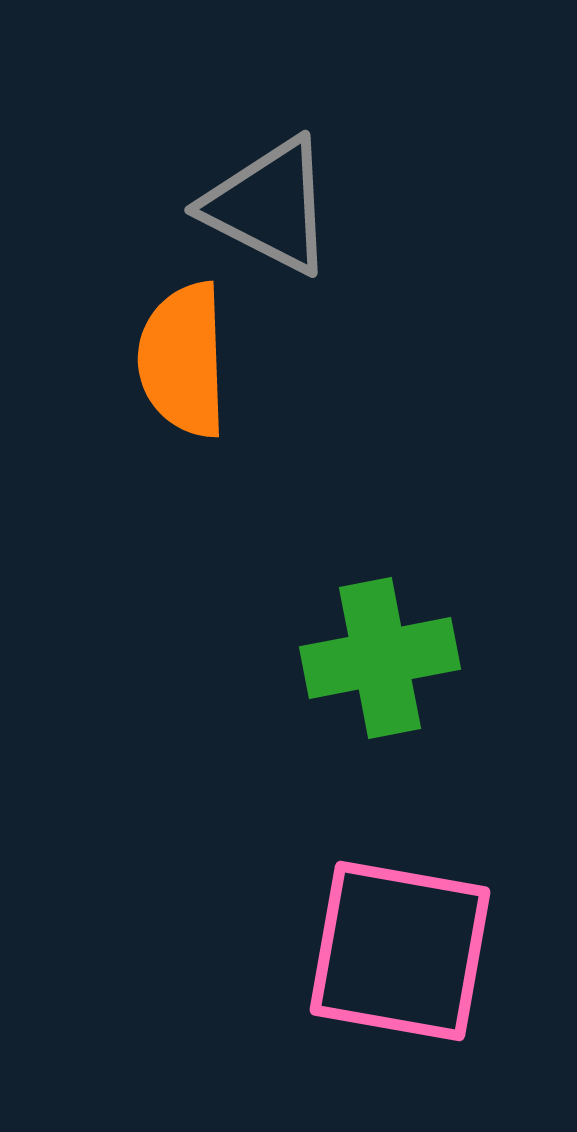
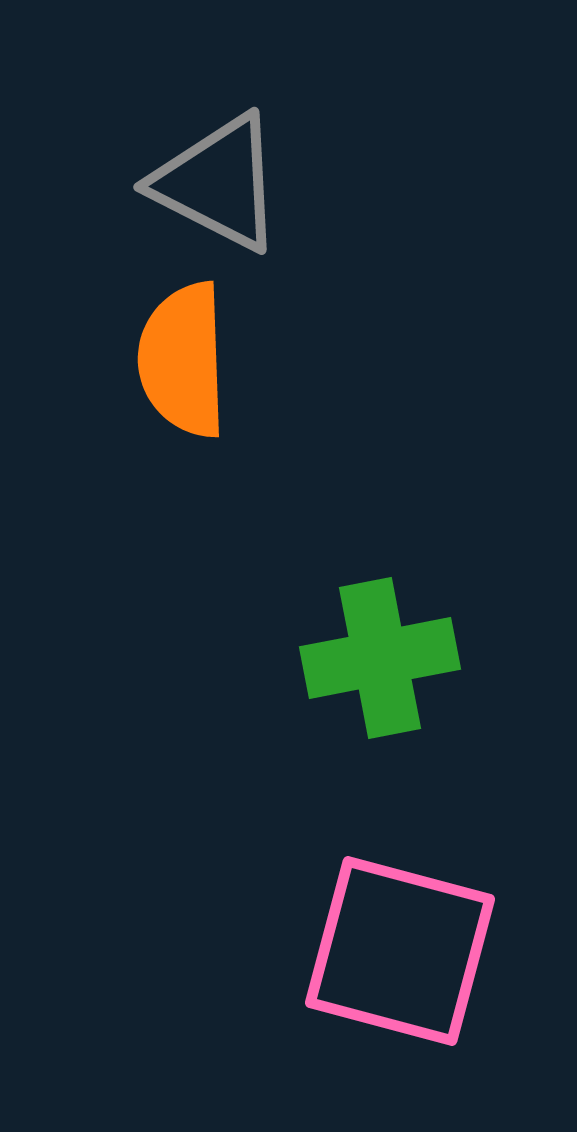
gray triangle: moved 51 px left, 23 px up
pink square: rotated 5 degrees clockwise
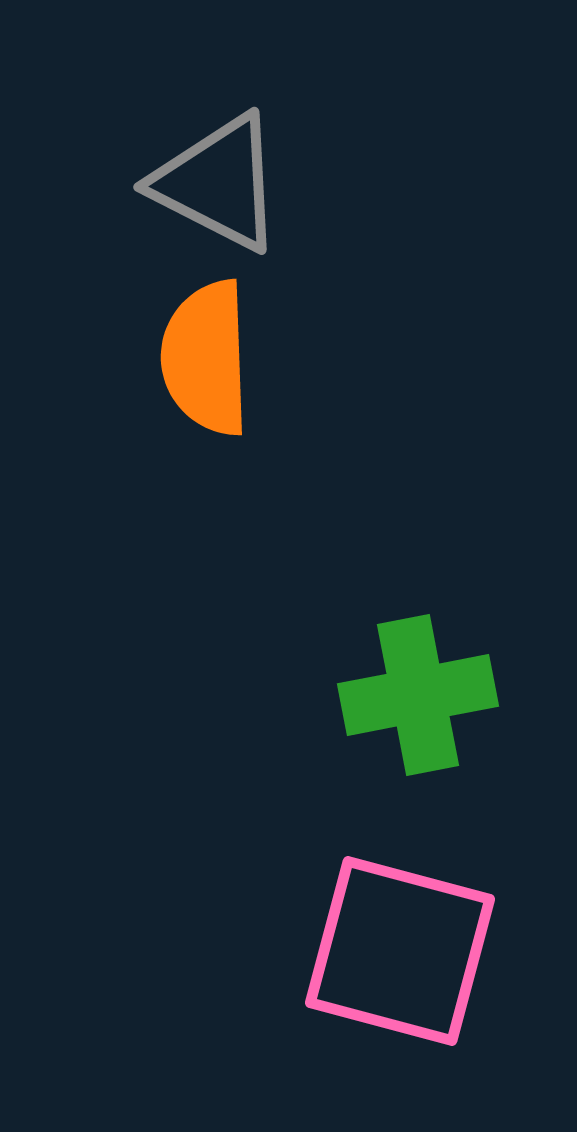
orange semicircle: moved 23 px right, 2 px up
green cross: moved 38 px right, 37 px down
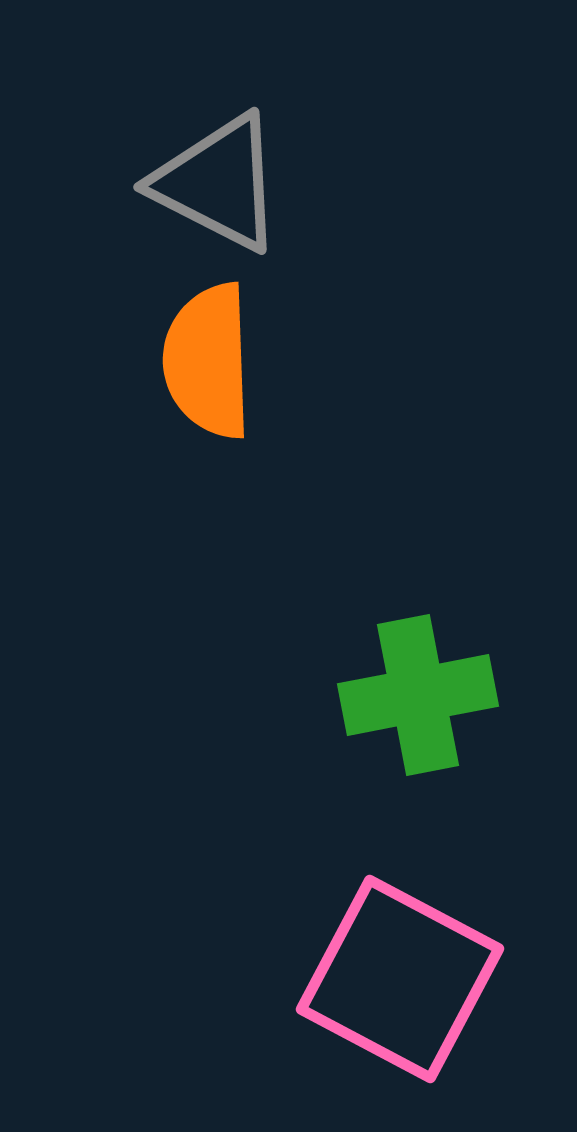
orange semicircle: moved 2 px right, 3 px down
pink square: moved 28 px down; rotated 13 degrees clockwise
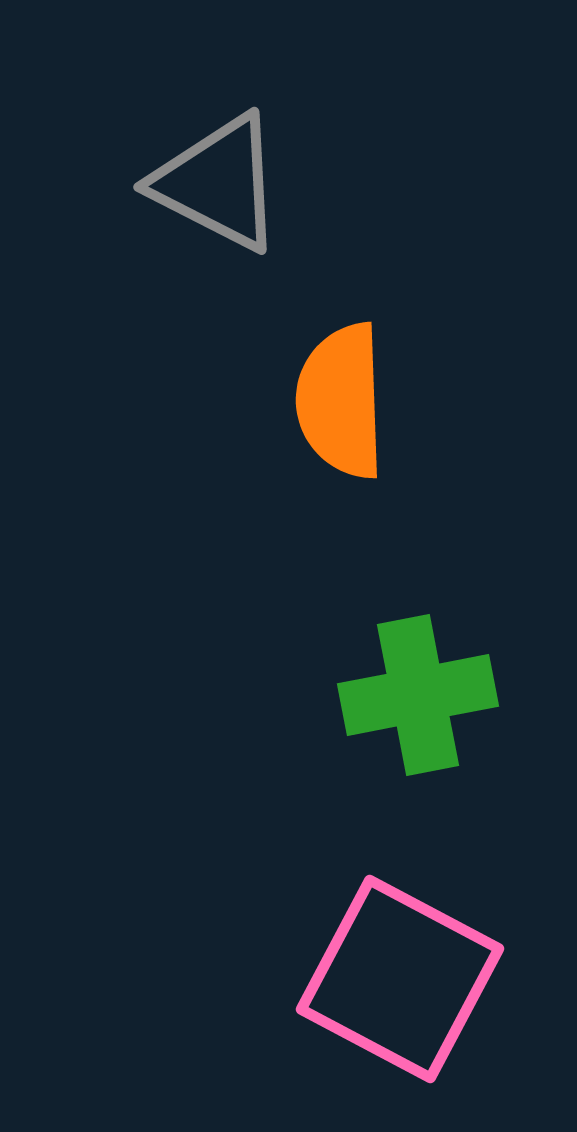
orange semicircle: moved 133 px right, 40 px down
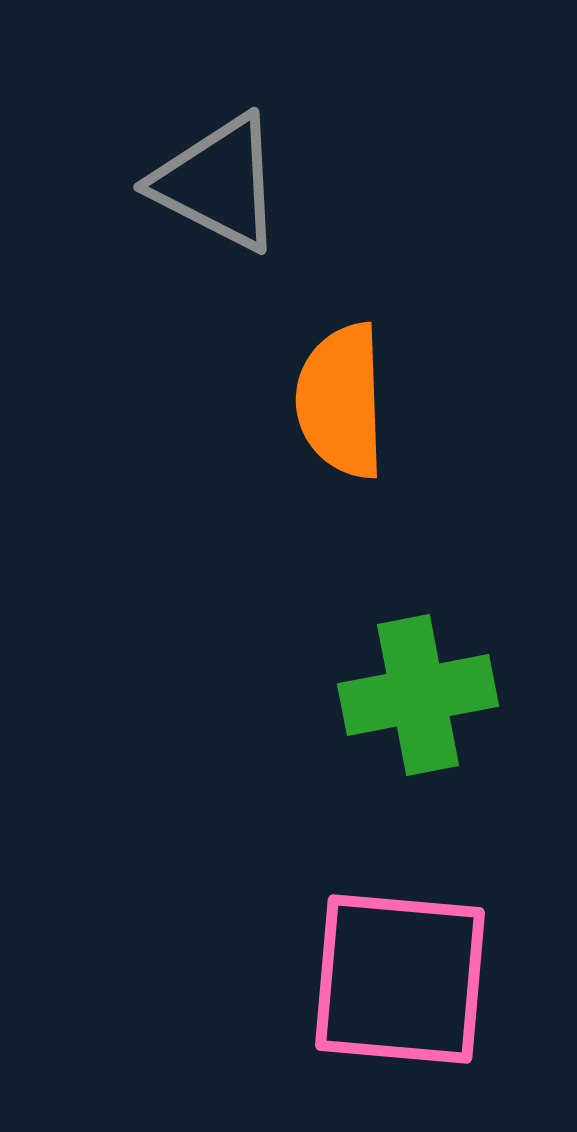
pink square: rotated 23 degrees counterclockwise
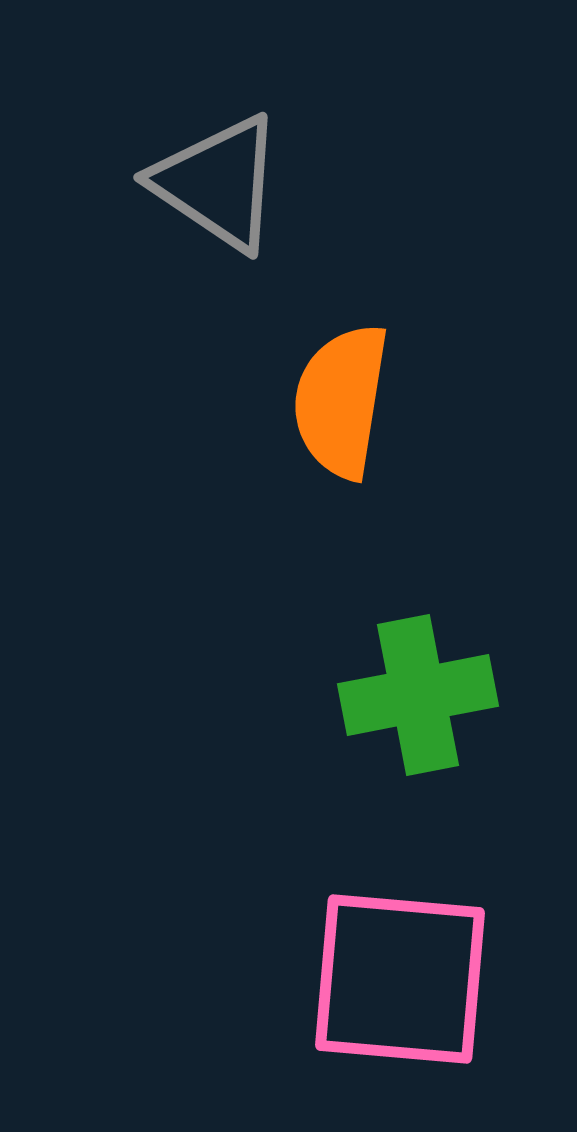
gray triangle: rotated 7 degrees clockwise
orange semicircle: rotated 11 degrees clockwise
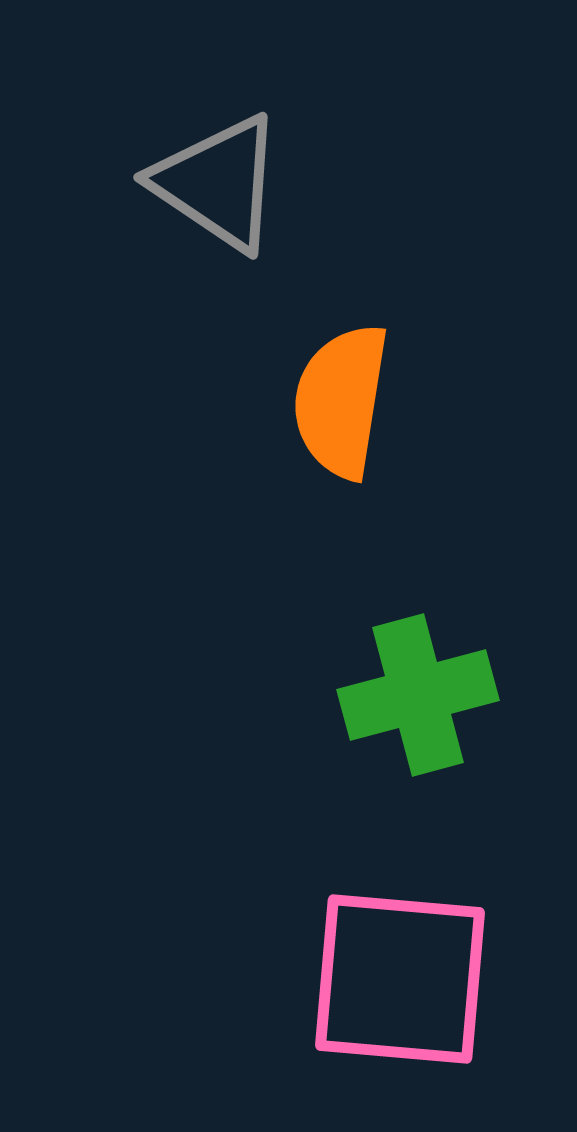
green cross: rotated 4 degrees counterclockwise
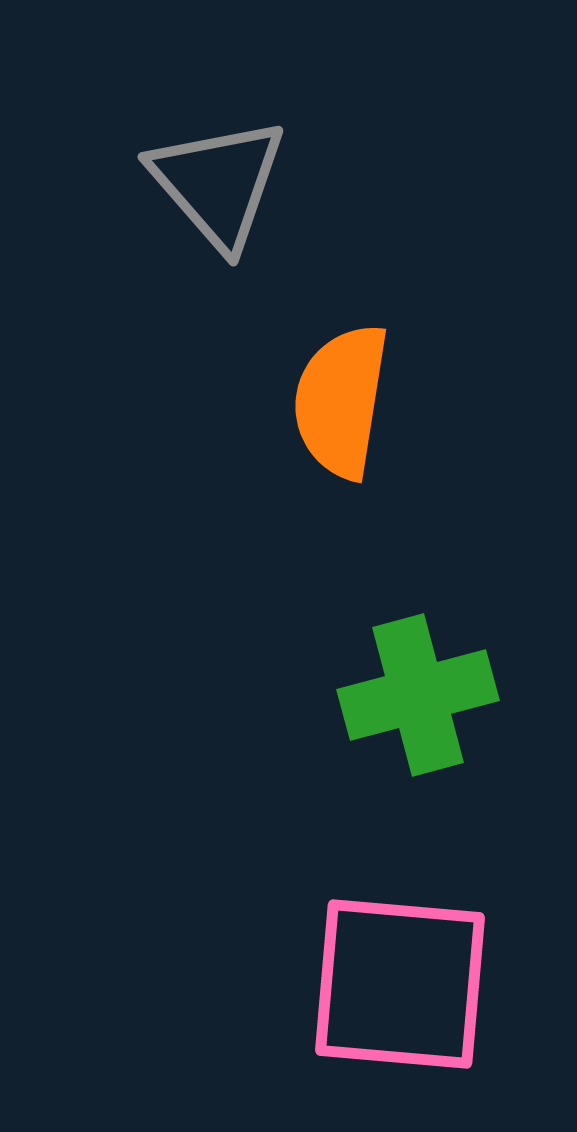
gray triangle: rotated 15 degrees clockwise
pink square: moved 5 px down
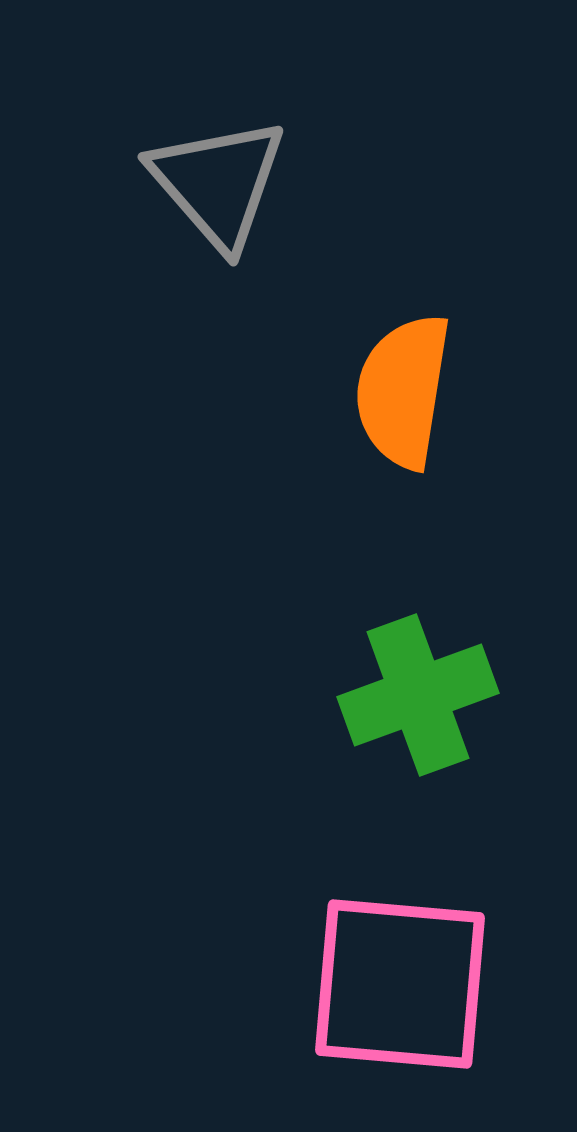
orange semicircle: moved 62 px right, 10 px up
green cross: rotated 5 degrees counterclockwise
